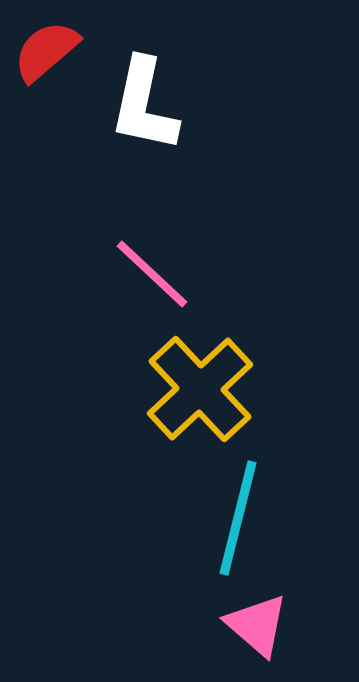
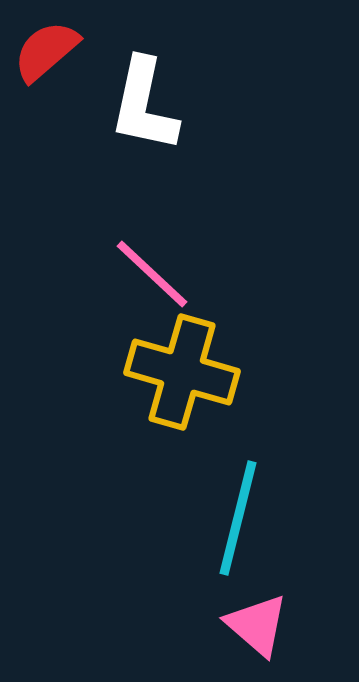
yellow cross: moved 18 px left, 17 px up; rotated 31 degrees counterclockwise
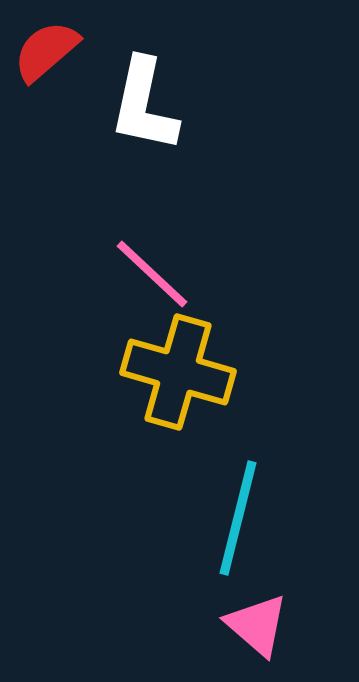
yellow cross: moved 4 px left
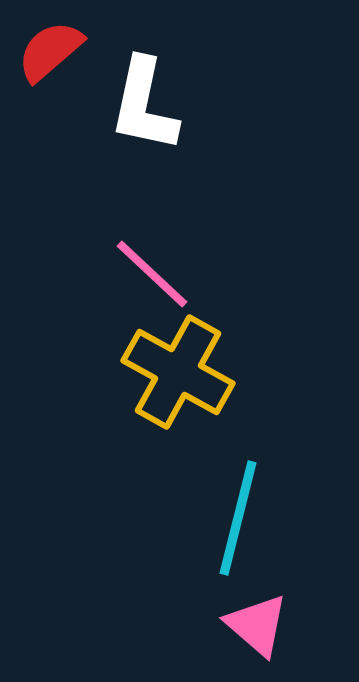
red semicircle: moved 4 px right
yellow cross: rotated 13 degrees clockwise
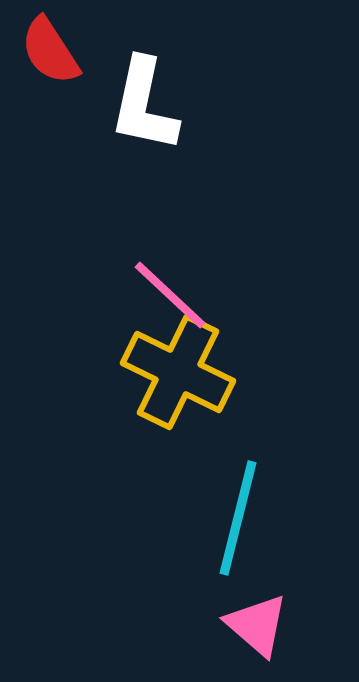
red semicircle: rotated 82 degrees counterclockwise
pink line: moved 18 px right, 21 px down
yellow cross: rotated 3 degrees counterclockwise
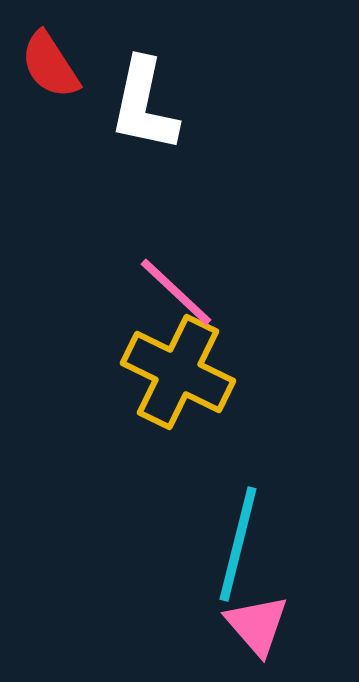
red semicircle: moved 14 px down
pink line: moved 6 px right, 3 px up
cyan line: moved 26 px down
pink triangle: rotated 8 degrees clockwise
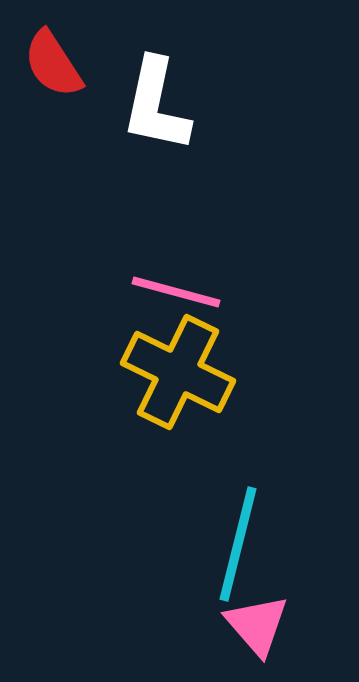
red semicircle: moved 3 px right, 1 px up
white L-shape: moved 12 px right
pink line: rotated 28 degrees counterclockwise
